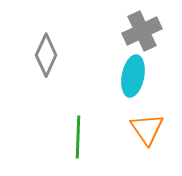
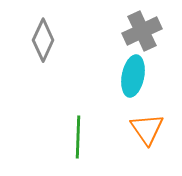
gray diamond: moved 3 px left, 15 px up
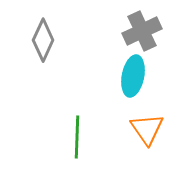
green line: moved 1 px left
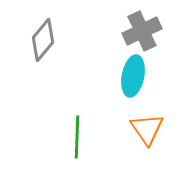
gray diamond: rotated 15 degrees clockwise
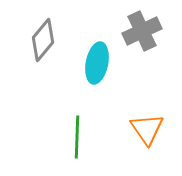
cyan ellipse: moved 36 px left, 13 px up
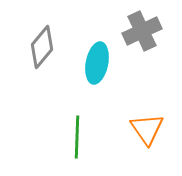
gray diamond: moved 1 px left, 7 px down
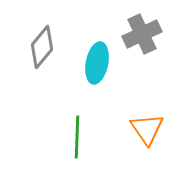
gray cross: moved 3 px down
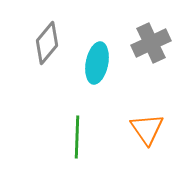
gray cross: moved 9 px right, 9 px down
gray diamond: moved 5 px right, 4 px up
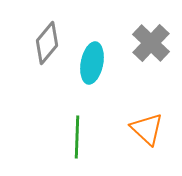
gray cross: rotated 21 degrees counterclockwise
cyan ellipse: moved 5 px left
orange triangle: rotated 12 degrees counterclockwise
